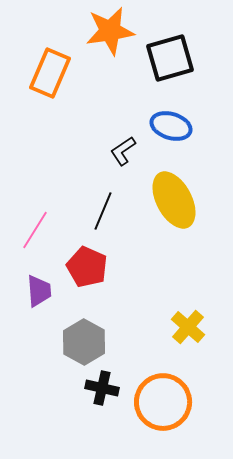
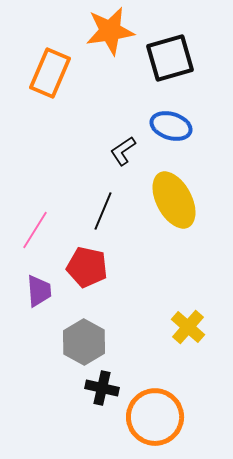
red pentagon: rotated 12 degrees counterclockwise
orange circle: moved 8 px left, 15 px down
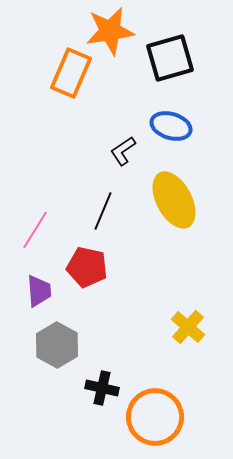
orange rectangle: moved 21 px right
gray hexagon: moved 27 px left, 3 px down
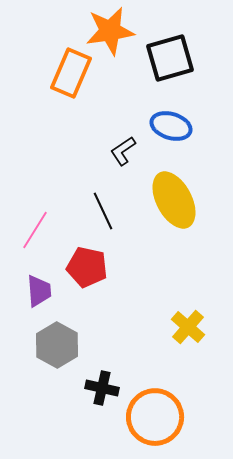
black line: rotated 48 degrees counterclockwise
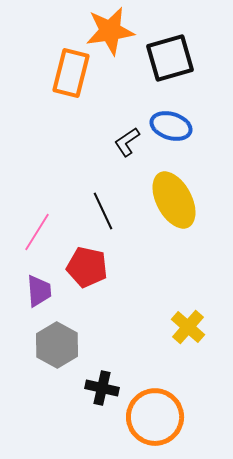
orange rectangle: rotated 9 degrees counterclockwise
black L-shape: moved 4 px right, 9 px up
pink line: moved 2 px right, 2 px down
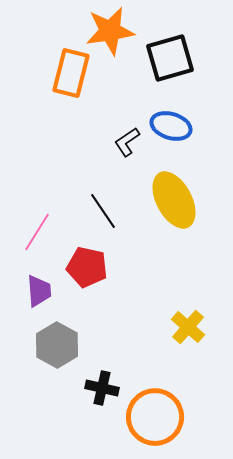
black line: rotated 9 degrees counterclockwise
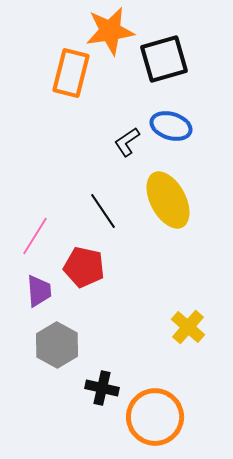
black square: moved 6 px left, 1 px down
yellow ellipse: moved 6 px left
pink line: moved 2 px left, 4 px down
red pentagon: moved 3 px left
